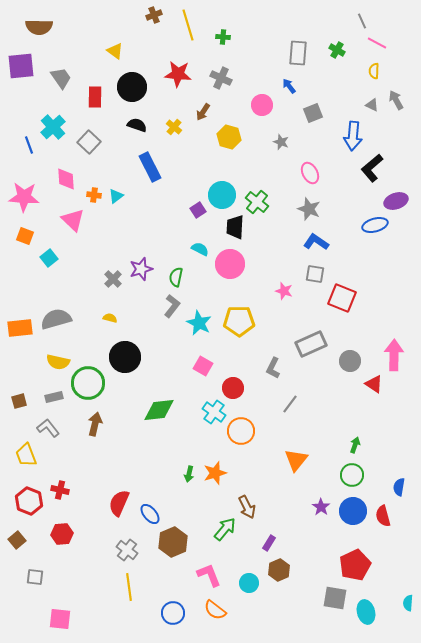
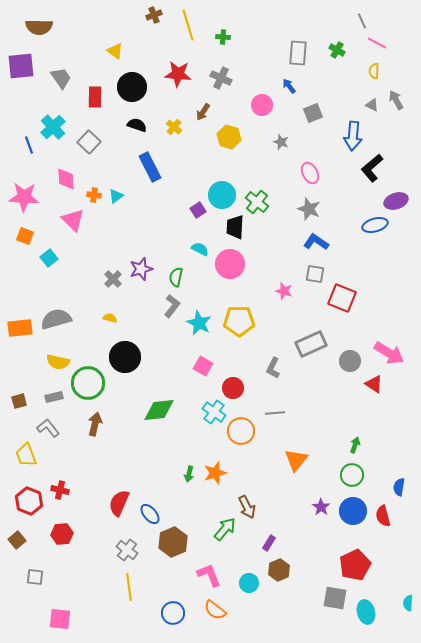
pink arrow at (394, 355): moved 5 px left, 2 px up; rotated 120 degrees clockwise
gray line at (290, 404): moved 15 px left, 9 px down; rotated 48 degrees clockwise
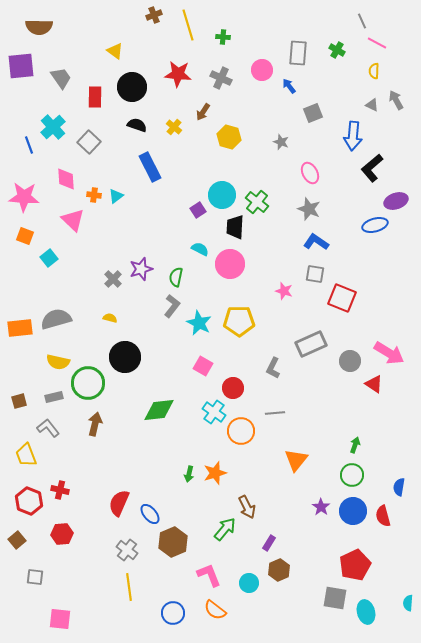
pink circle at (262, 105): moved 35 px up
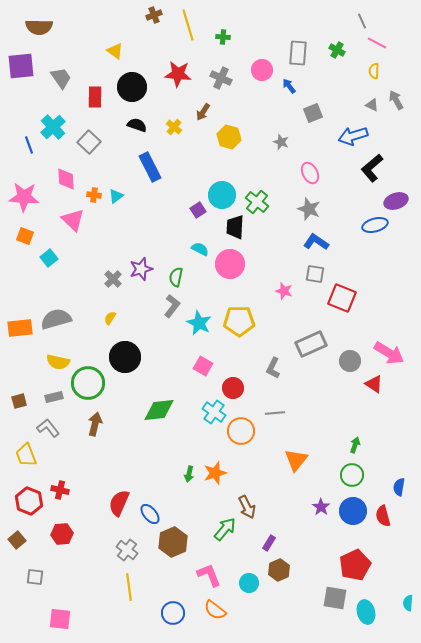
blue arrow at (353, 136): rotated 68 degrees clockwise
yellow semicircle at (110, 318): rotated 72 degrees counterclockwise
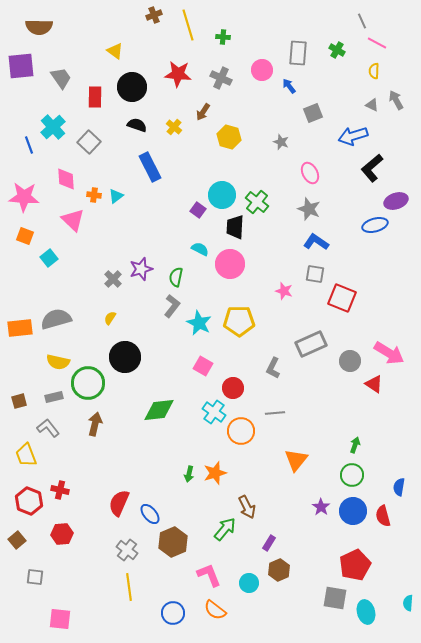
purple square at (198, 210): rotated 21 degrees counterclockwise
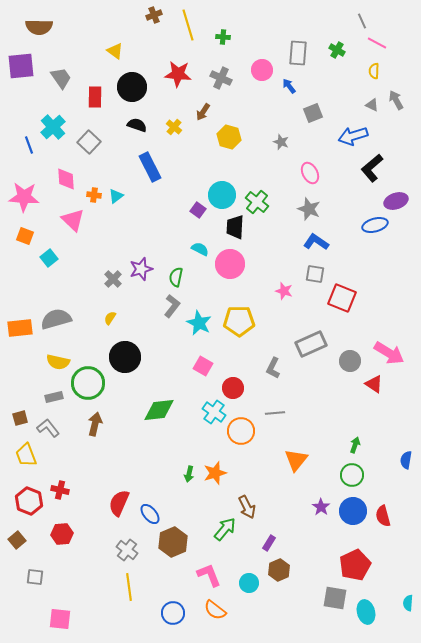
brown square at (19, 401): moved 1 px right, 17 px down
blue semicircle at (399, 487): moved 7 px right, 27 px up
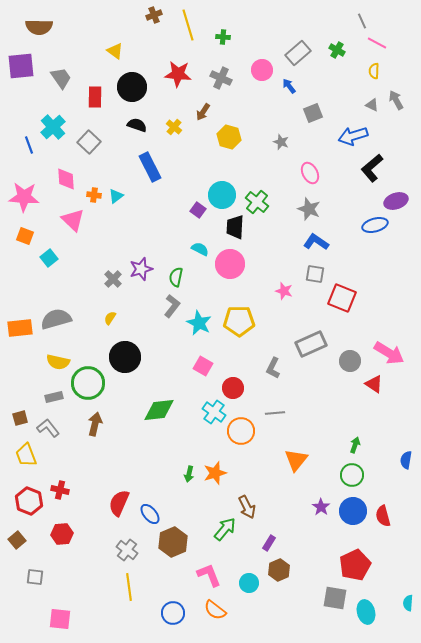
gray rectangle at (298, 53): rotated 45 degrees clockwise
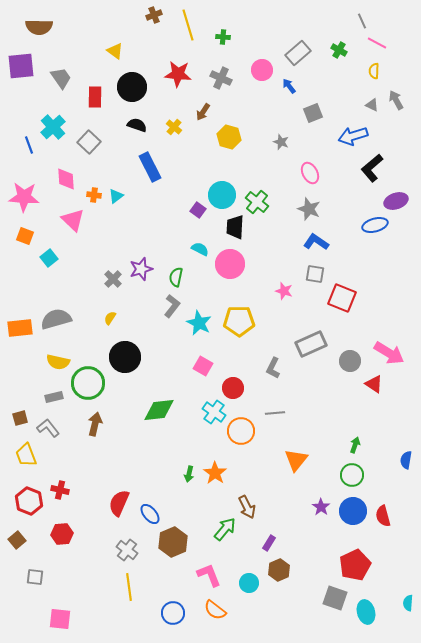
green cross at (337, 50): moved 2 px right
orange star at (215, 473): rotated 20 degrees counterclockwise
gray square at (335, 598): rotated 10 degrees clockwise
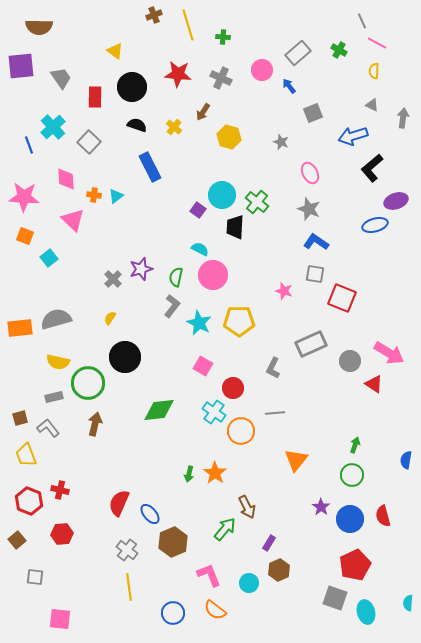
gray arrow at (396, 100): moved 7 px right, 18 px down; rotated 36 degrees clockwise
pink circle at (230, 264): moved 17 px left, 11 px down
blue circle at (353, 511): moved 3 px left, 8 px down
